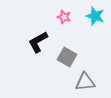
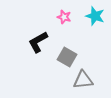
gray triangle: moved 2 px left, 2 px up
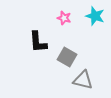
pink star: moved 1 px down
black L-shape: rotated 65 degrees counterclockwise
gray triangle: rotated 20 degrees clockwise
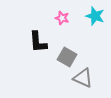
pink star: moved 2 px left
gray triangle: moved 2 px up; rotated 10 degrees clockwise
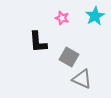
cyan star: rotated 24 degrees clockwise
gray square: moved 2 px right
gray triangle: moved 1 px left, 1 px down
